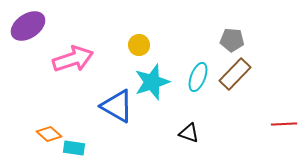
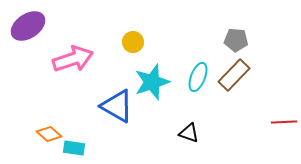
gray pentagon: moved 4 px right
yellow circle: moved 6 px left, 3 px up
brown rectangle: moved 1 px left, 1 px down
red line: moved 2 px up
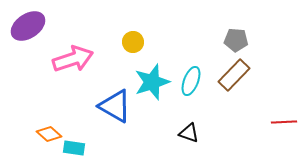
cyan ellipse: moved 7 px left, 4 px down
blue triangle: moved 2 px left
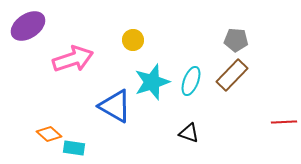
yellow circle: moved 2 px up
brown rectangle: moved 2 px left
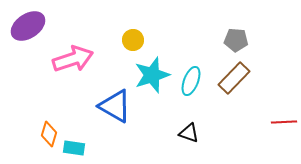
brown rectangle: moved 2 px right, 3 px down
cyan star: moved 7 px up
orange diamond: rotated 65 degrees clockwise
